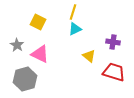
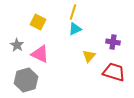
yellow triangle: rotated 32 degrees clockwise
gray hexagon: moved 1 px right, 1 px down
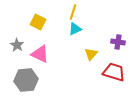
purple cross: moved 5 px right
yellow triangle: moved 2 px right, 2 px up
gray hexagon: rotated 10 degrees clockwise
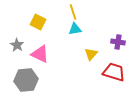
yellow line: rotated 35 degrees counterclockwise
cyan triangle: rotated 16 degrees clockwise
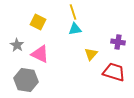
gray hexagon: rotated 15 degrees clockwise
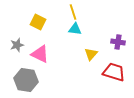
cyan triangle: rotated 16 degrees clockwise
gray star: rotated 24 degrees clockwise
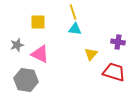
yellow square: rotated 28 degrees counterclockwise
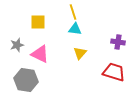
yellow triangle: moved 11 px left, 1 px up
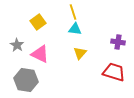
yellow square: rotated 35 degrees counterclockwise
gray star: rotated 24 degrees counterclockwise
